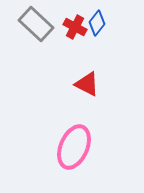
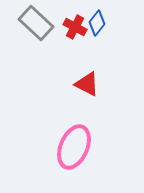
gray rectangle: moved 1 px up
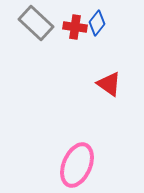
red cross: rotated 20 degrees counterclockwise
red triangle: moved 22 px right; rotated 8 degrees clockwise
pink ellipse: moved 3 px right, 18 px down
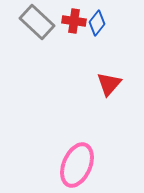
gray rectangle: moved 1 px right, 1 px up
red cross: moved 1 px left, 6 px up
red triangle: rotated 36 degrees clockwise
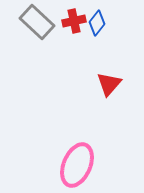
red cross: rotated 20 degrees counterclockwise
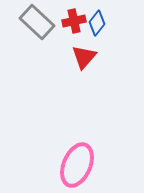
red triangle: moved 25 px left, 27 px up
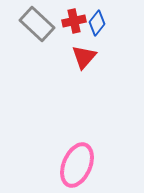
gray rectangle: moved 2 px down
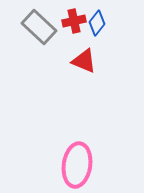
gray rectangle: moved 2 px right, 3 px down
red triangle: moved 4 px down; rotated 48 degrees counterclockwise
pink ellipse: rotated 15 degrees counterclockwise
